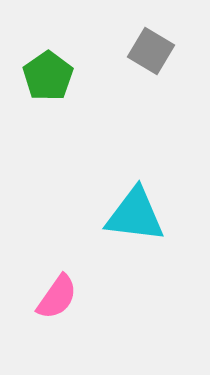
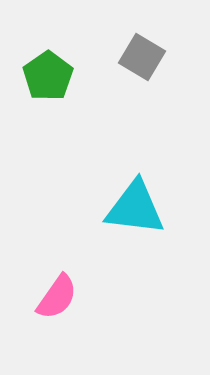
gray square: moved 9 px left, 6 px down
cyan triangle: moved 7 px up
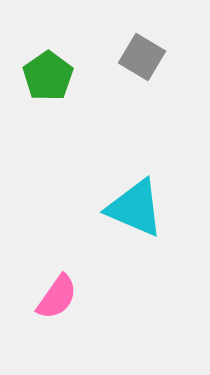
cyan triangle: rotated 16 degrees clockwise
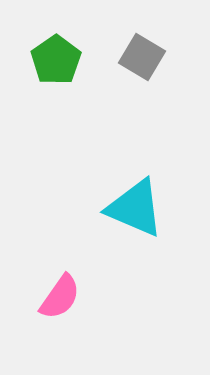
green pentagon: moved 8 px right, 16 px up
pink semicircle: moved 3 px right
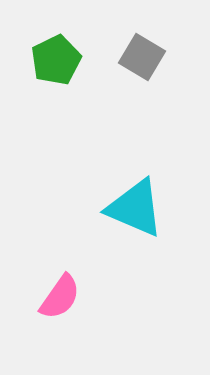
green pentagon: rotated 9 degrees clockwise
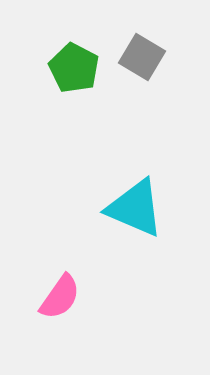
green pentagon: moved 18 px right, 8 px down; rotated 18 degrees counterclockwise
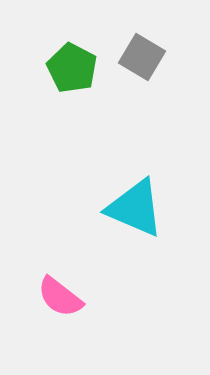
green pentagon: moved 2 px left
pink semicircle: rotated 93 degrees clockwise
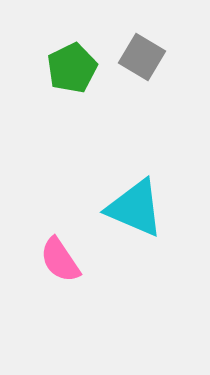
green pentagon: rotated 18 degrees clockwise
pink semicircle: moved 37 px up; rotated 18 degrees clockwise
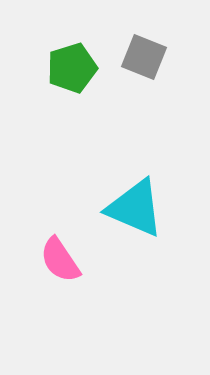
gray square: moved 2 px right; rotated 9 degrees counterclockwise
green pentagon: rotated 9 degrees clockwise
